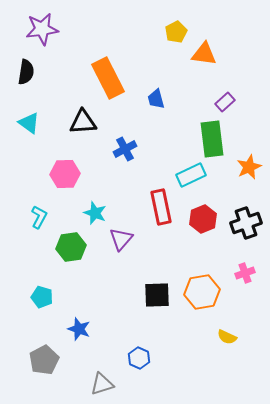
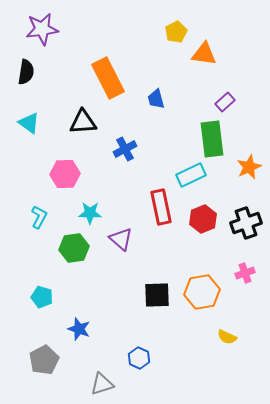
cyan star: moved 5 px left; rotated 20 degrees counterclockwise
purple triangle: rotated 30 degrees counterclockwise
green hexagon: moved 3 px right, 1 px down
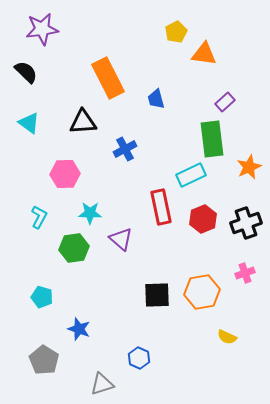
black semicircle: rotated 55 degrees counterclockwise
gray pentagon: rotated 12 degrees counterclockwise
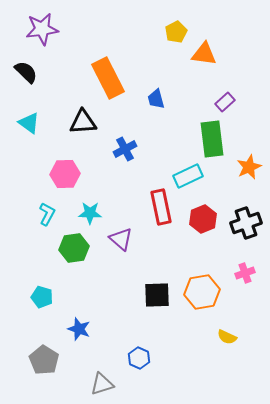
cyan rectangle: moved 3 px left, 1 px down
cyan L-shape: moved 8 px right, 3 px up
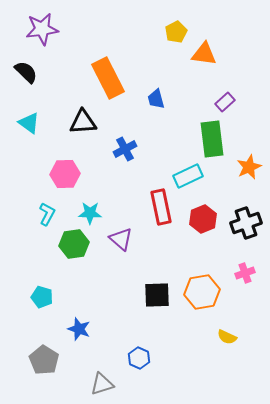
green hexagon: moved 4 px up
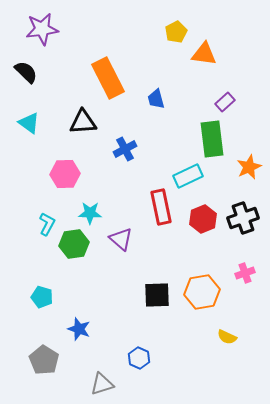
cyan L-shape: moved 10 px down
black cross: moved 3 px left, 5 px up
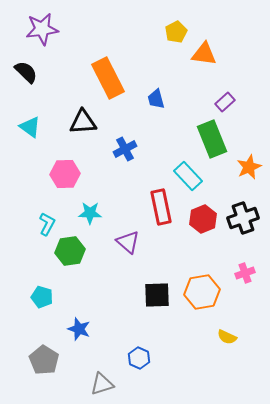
cyan triangle: moved 1 px right, 4 px down
green rectangle: rotated 15 degrees counterclockwise
cyan rectangle: rotated 72 degrees clockwise
purple triangle: moved 7 px right, 3 px down
green hexagon: moved 4 px left, 7 px down
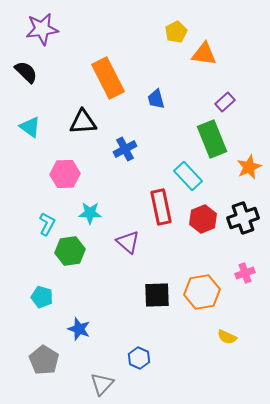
gray triangle: rotated 30 degrees counterclockwise
